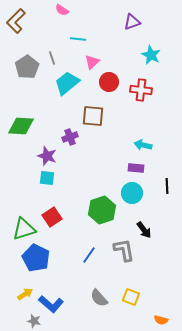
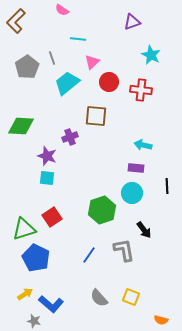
brown square: moved 3 px right
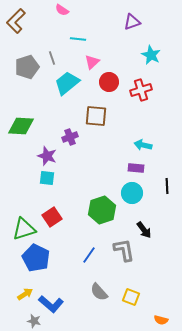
gray pentagon: rotated 15 degrees clockwise
red cross: rotated 25 degrees counterclockwise
gray semicircle: moved 6 px up
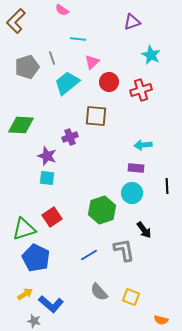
green diamond: moved 1 px up
cyan arrow: rotated 18 degrees counterclockwise
blue line: rotated 24 degrees clockwise
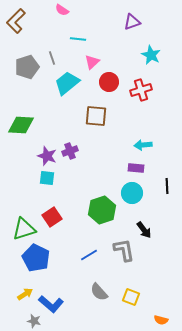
purple cross: moved 14 px down
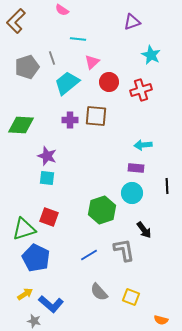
purple cross: moved 31 px up; rotated 21 degrees clockwise
red square: moved 3 px left; rotated 36 degrees counterclockwise
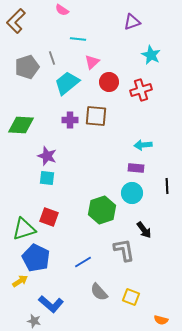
blue line: moved 6 px left, 7 px down
yellow arrow: moved 5 px left, 13 px up
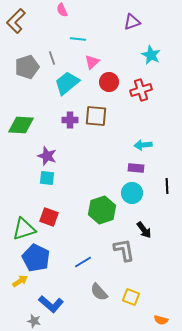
pink semicircle: rotated 32 degrees clockwise
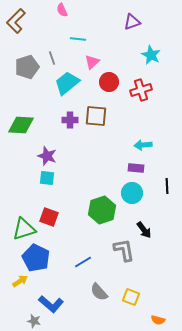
orange semicircle: moved 3 px left
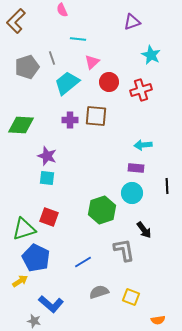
gray semicircle: rotated 114 degrees clockwise
orange semicircle: rotated 24 degrees counterclockwise
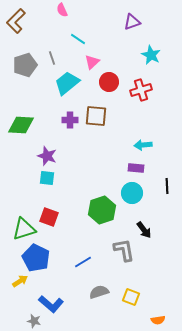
cyan line: rotated 28 degrees clockwise
gray pentagon: moved 2 px left, 2 px up
